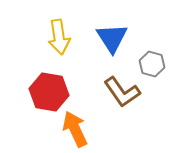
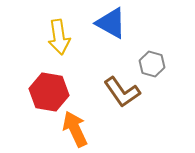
blue triangle: moved 1 px left, 15 px up; rotated 28 degrees counterclockwise
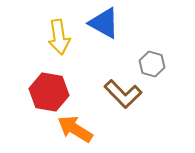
blue triangle: moved 7 px left
brown L-shape: moved 1 px right, 2 px down; rotated 9 degrees counterclockwise
orange arrow: rotated 33 degrees counterclockwise
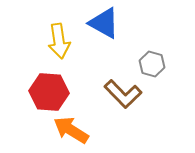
yellow arrow: moved 4 px down
red hexagon: rotated 6 degrees counterclockwise
orange arrow: moved 4 px left, 1 px down
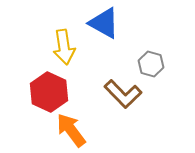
yellow arrow: moved 5 px right, 6 px down
gray hexagon: moved 1 px left
red hexagon: rotated 21 degrees clockwise
orange arrow: rotated 21 degrees clockwise
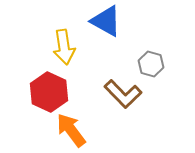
blue triangle: moved 2 px right, 2 px up
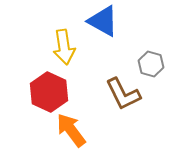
blue triangle: moved 3 px left
brown L-shape: rotated 18 degrees clockwise
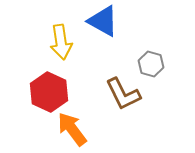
yellow arrow: moved 3 px left, 5 px up
orange arrow: moved 1 px right, 1 px up
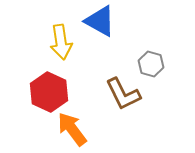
blue triangle: moved 3 px left
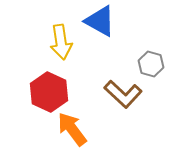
brown L-shape: rotated 21 degrees counterclockwise
